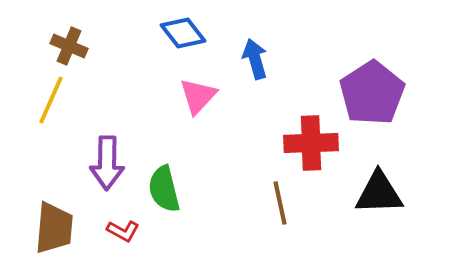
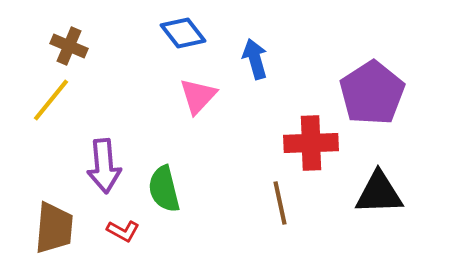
yellow line: rotated 15 degrees clockwise
purple arrow: moved 3 px left, 3 px down; rotated 6 degrees counterclockwise
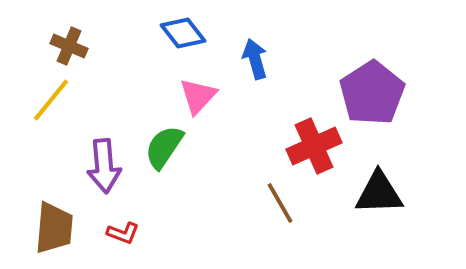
red cross: moved 3 px right, 3 px down; rotated 22 degrees counterclockwise
green semicircle: moved 42 px up; rotated 48 degrees clockwise
brown line: rotated 18 degrees counterclockwise
red L-shape: moved 2 px down; rotated 8 degrees counterclockwise
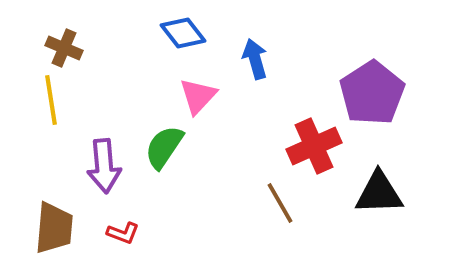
brown cross: moved 5 px left, 2 px down
yellow line: rotated 48 degrees counterclockwise
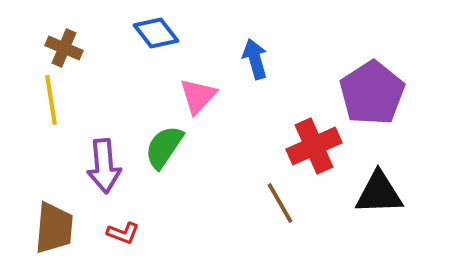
blue diamond: moved 27 px left
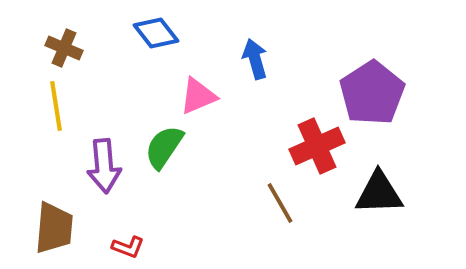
pink triangle: rotated 24 degrees clockwise
yellow line: moved 5 px right, 6 px down
red cross: moved 3 px right
red L-shape: moved 5 px right, 14 px down
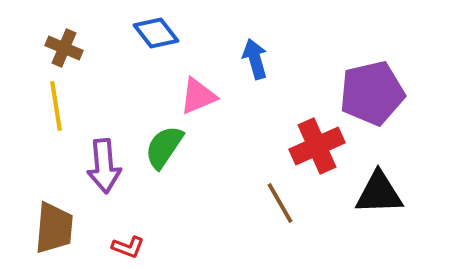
purple pentagon: rotated 20 degrees clockwise
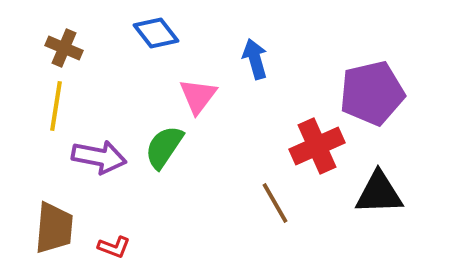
pink triangle: rotated 30 degrees counterclockwise
yellow line: rotated 18 degrees clockwise
purple arrow: moved 5 px left, 9 px up; rotated 74 degrees counterclockwise
brown line: moved 5 px left
red L-shape: moved 14 px left
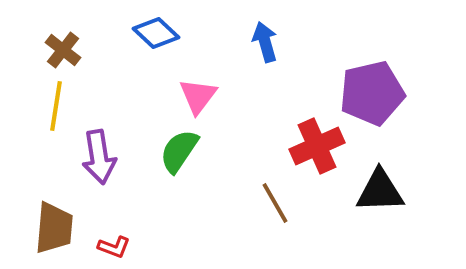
blue diamond: rotated 9 degrees counterclockwise
brown cross: moved 1 px left, 2 px down; rotated 15 degrees clockwise
blue arrow: moved 10 px right, 17 px up
green semicircle: moved 15 px right, 4 px down
purple arrow: rotated 70 degrees clockwise
black triangle: moved 1 px right, 2 px up
